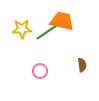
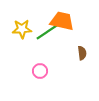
brown semicircle: moved 12 px up
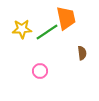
orange trapezoid: moved 4 px right, 3 px up; rotated 65 degrees clockwise
